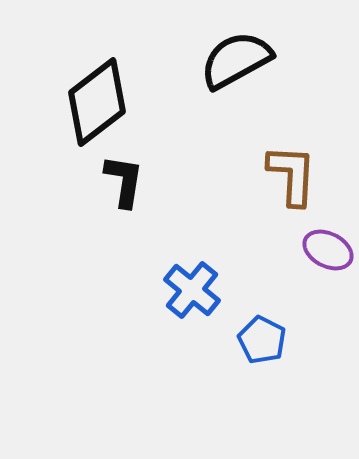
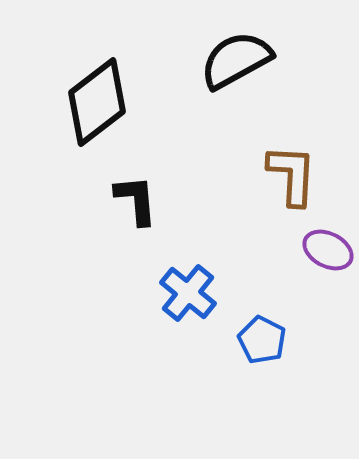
black L-shape: moved 12 px right, 19 px down; rotated 14 degrees counterclockwise
blue cross: moved 4 px left, 3 px down
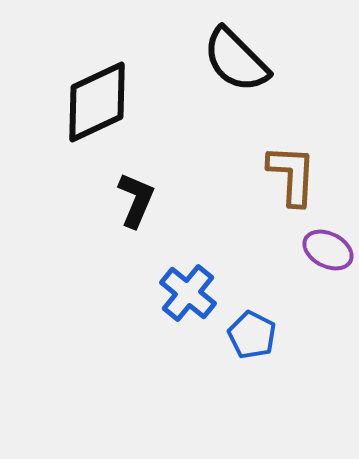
black semicircle: rotated 106 degrees counterclockwise
black diamond: rotated 12 degrees clockwise
black L-shape: rotated 28 degrees clockwise
blue pentagon: moved 10 px left, 5 px up
